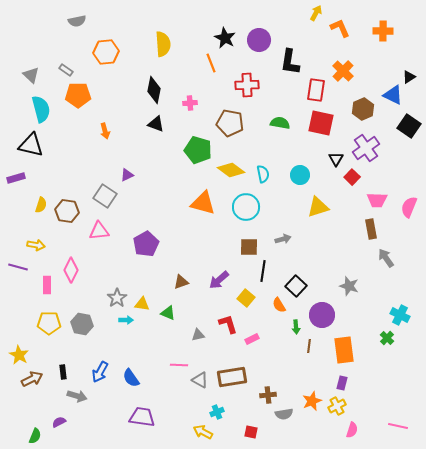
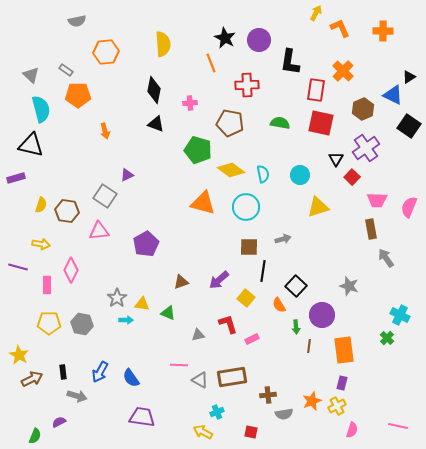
yellow arrow at (36, 245): moved 5 px right, 1 px up
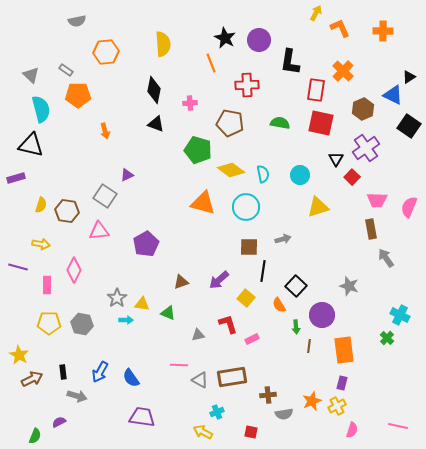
pink diamond at (71, 270): moved 3 px right
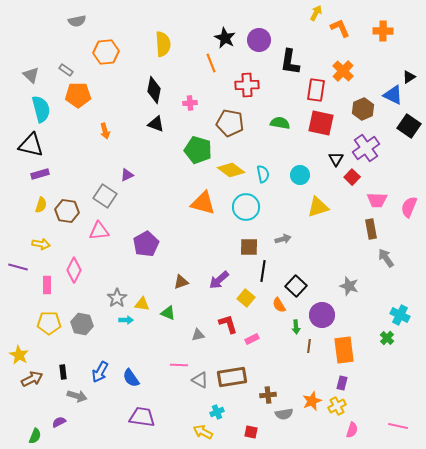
purple rectangle at (16, 178): moved 24 px right, 4 px up
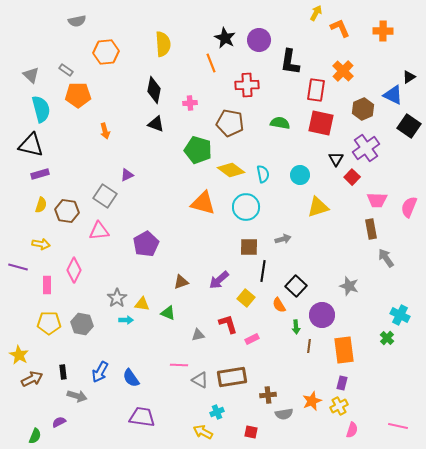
yellow cross at (337, 406): moved 2 px right
